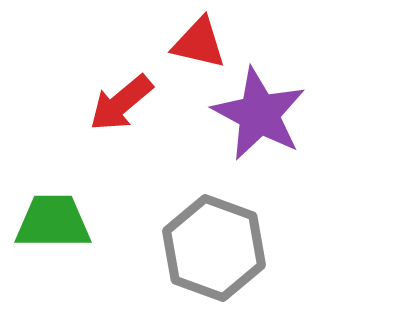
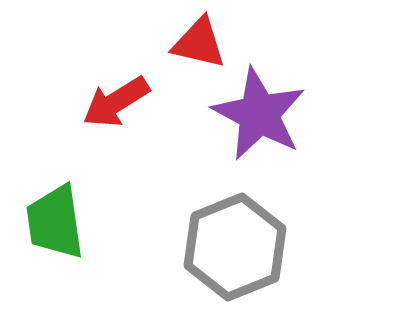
red arrow: moved 5 px left, 1 px up; rotated 8 degrees clockwise
green trapezoid: moved 2 px right; rotated 98 degrees counterclockwise
gray hexagon: moved 21 px right, 1 px up; rotated 18 degrees clockwise
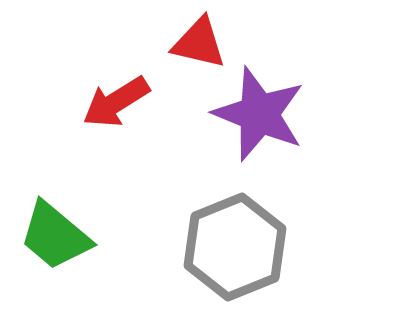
purple star: rotated 6 degrees counterclockwise
green trapezoid: moved 14 px down; rotated 42 degrees counterclockwise
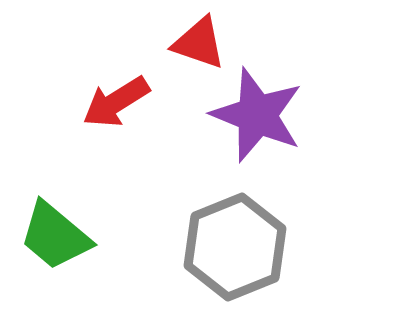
red triangle: rotated 6 degrees clockwise
purple star: moved 2 px left, 1 px down
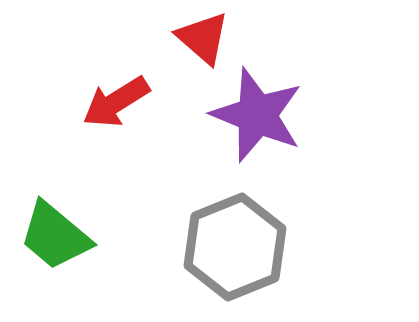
red triangle: moved 4 px right, 5 px up; rotated 22 degrees clockwise
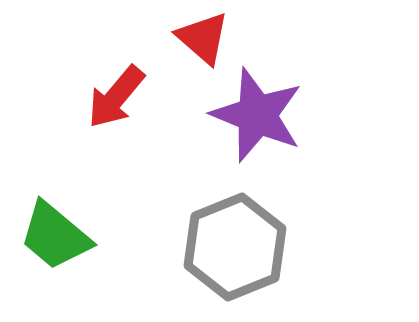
red arrow: moved 5 px up; rotated 18 degrees counterclockwise
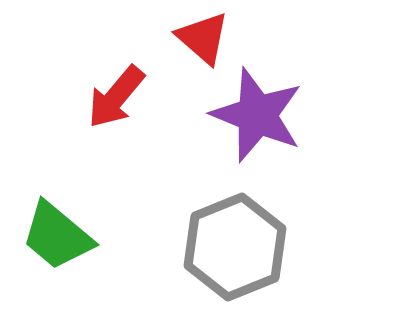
green trapezoid: moved 2 px right
